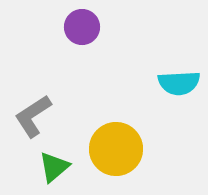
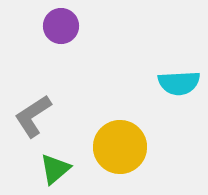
purple circle: moved 21 px left, 1 px up
yellow circle: moved 4 px right, 2 px up
green triangle: moved 1 px right, 2 px down
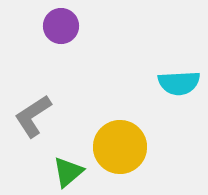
green triangle: moved 13 px right, 3 px down
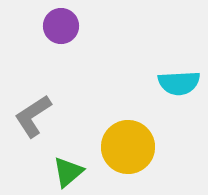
yellow circle: moved 8 px right
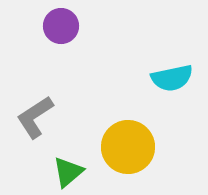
cyan semicircle: moved 7 px left, 5 px up; rotated 9 degrees counterclockwise
gray L-shape: moved 2 px right, 1 px down
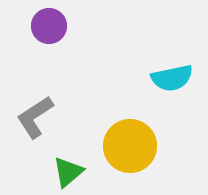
purple circle: moved 12 px left
yellow circle: moved 2 px right, 1 px up
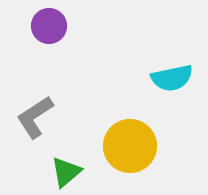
green triangle: moved 2 px left
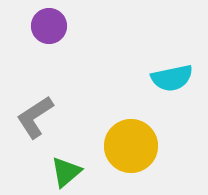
yellow circle: moved 1 px right
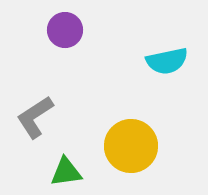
purple circle: moved 16 px right, 4 px down
cyan semicircle: moved 5 px left, 17 px up
green triangle: rotated 32 degrees clockwise
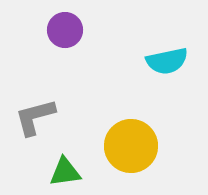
gray L-shape: rotated 18 degrees clockwise
green triangle: moved 1 px left
